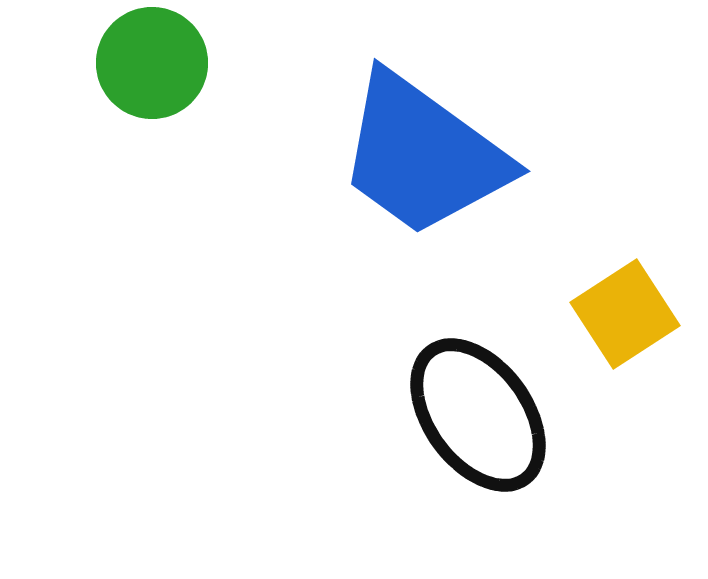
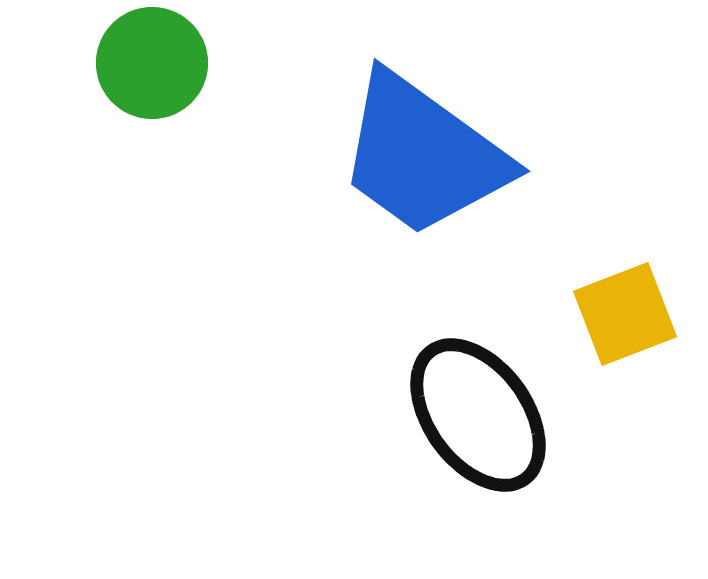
yellow square: rotated 12 degrees clockwise
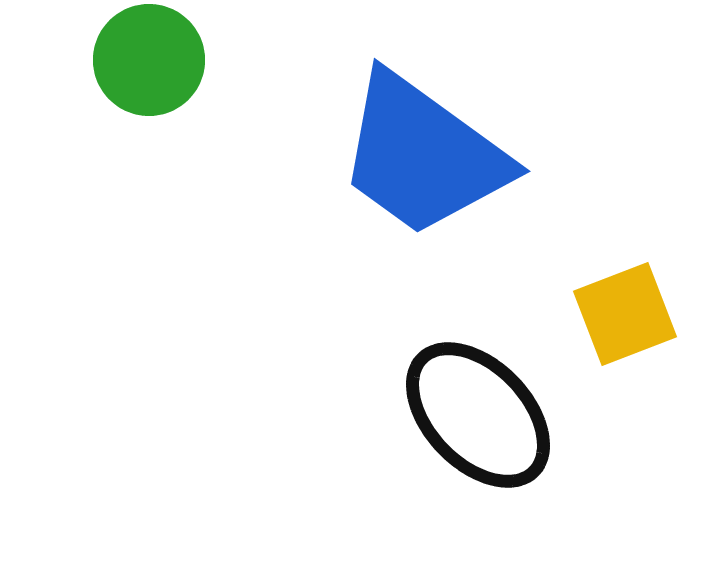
green circle: moved 3 px left, 3 px up
black ellipse: rotated 8 degrees counterclockwise
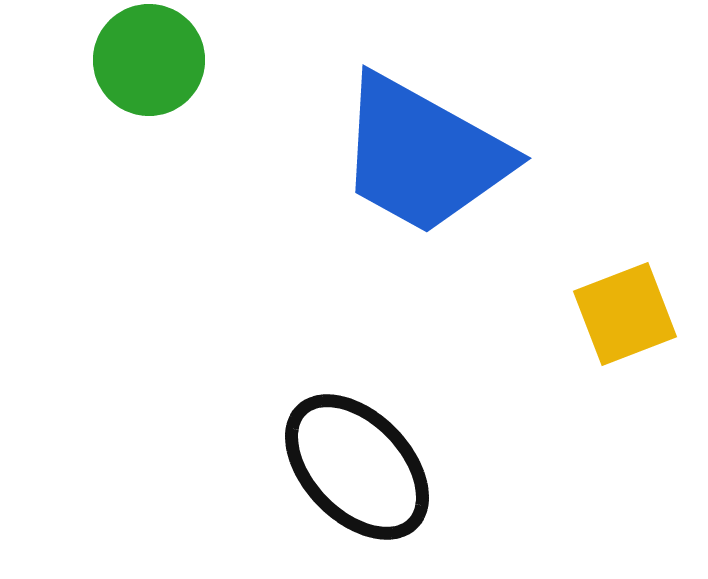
blue trapezoid: rotated 7 degrees counterclockwise
black ellipse: moved 121 px left, 52 px down
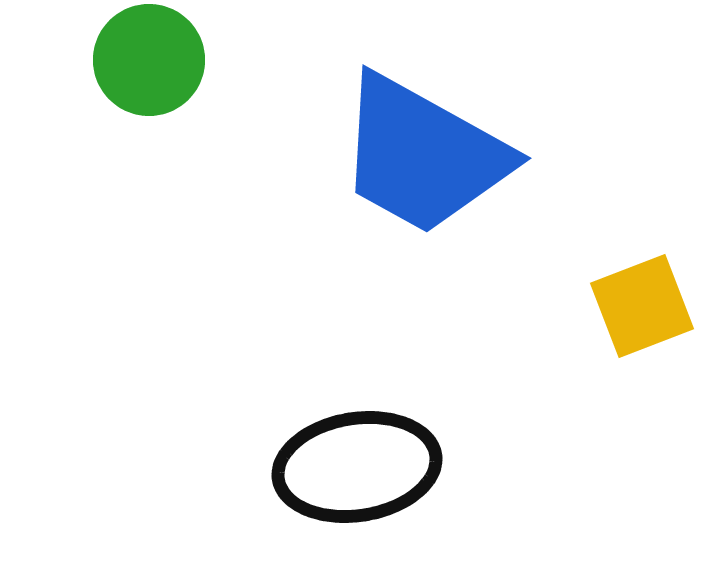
yellow square: moved 17 px right, 8 px up
black ellipse: rotated 55 degrees counterclockwise
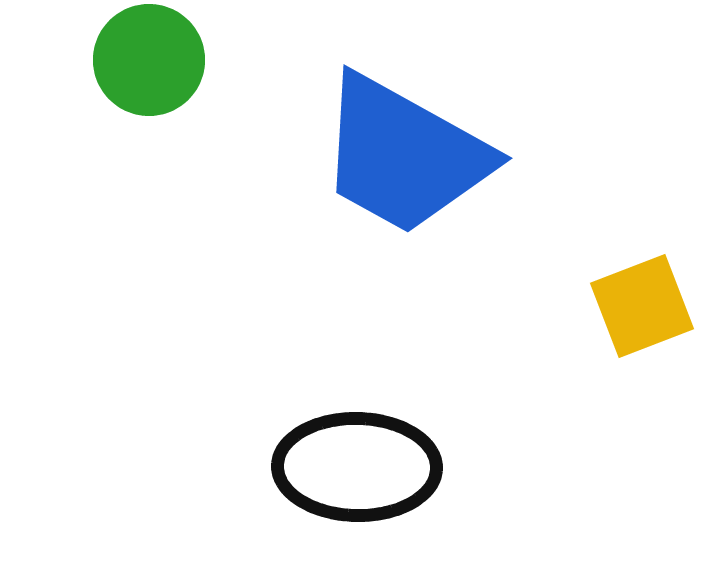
blue trapezoid: moved 19 px left
black ellipse: rotated 10 degrees clockwise
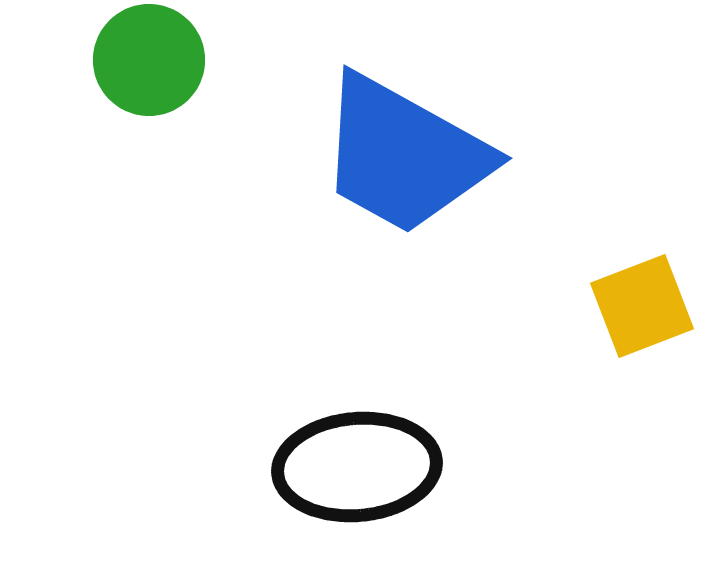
black ellipse: rotated 6 degrees counterclockwise
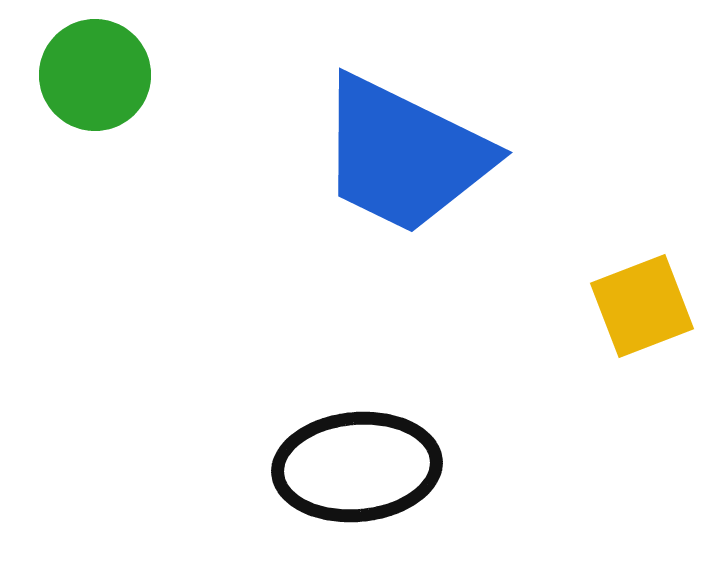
green circle: moved 54 px left, 15 px down
blue trapezoid: rotated 3 degrees counterclockwise
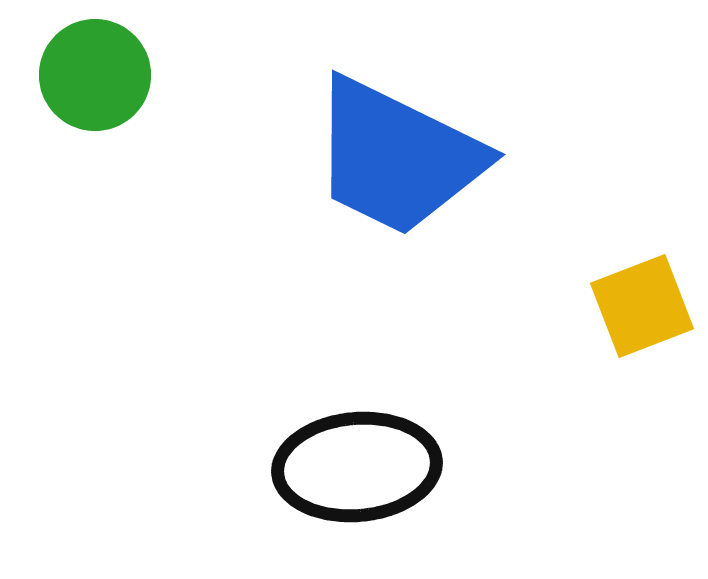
blue trapezoid: moved 7 px left, 2 px down
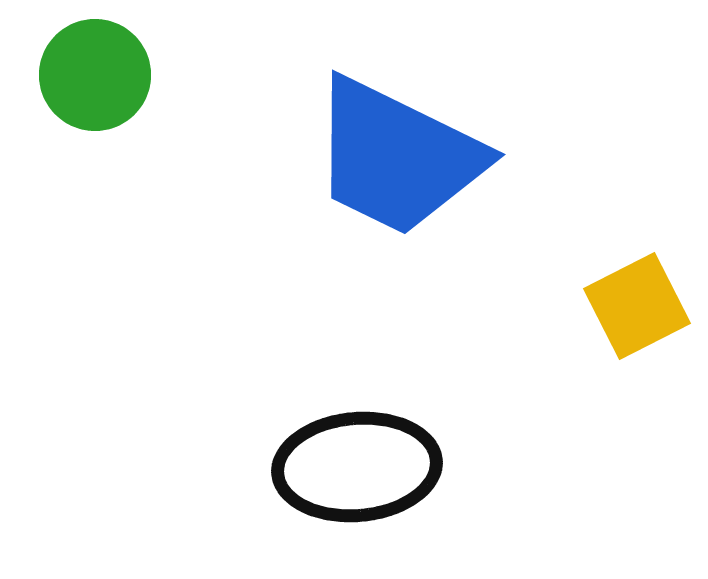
yellow square: moved 5 px left; rotated 6 degrees counterclockwise
